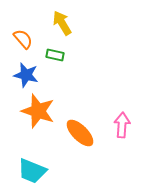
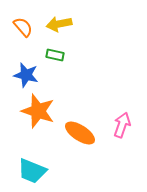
yellow arrow: moved 3 px left, 1 px down; rotated 70 degrees counterclockwise
orange semicircle: moved 12 px up
pink arrow: rotated 15 degrees clockwise
orange ellipse: rotated 12 degrees counterclockwise
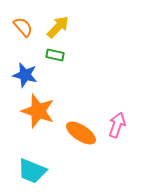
yellow arrow: moved 1 px left, 3 px down; rotated 145 degrees clockwise
blue star: moved 1 px left
pink arrow: moved 5 px left
orange ellipse: moved 1 px right
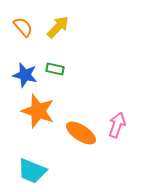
green rectangle: moved 14 px down
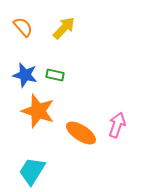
yellow arrow: moved 6 px right, 1 px down
green rectangle: moved 6 px down
cyan trapezoid: rotated 100 degrees clockwise
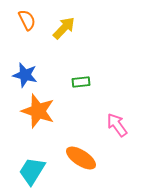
orange semicircle: moved 4 px right, 7 px up; rotated 15 degrees clockwise
green rectangle: moved 26 px right, 7 px down; rotated 18 degrees counterclockwise
pink arrow: rotated 55 degrees counterclockwise
orange ellipse: moved 25 px down
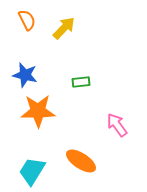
orange star: rotated 20 degrees counterclockwise
orange ellipse: moved 3 px down
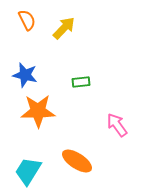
orange ellipse: moved 4 px left
cyan trapezoid: moved 4 px left
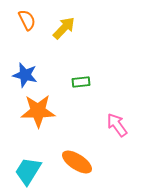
orange ellipse: moved 1 px down
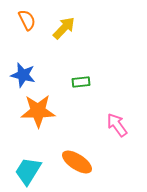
blue star: moved 2 px left
